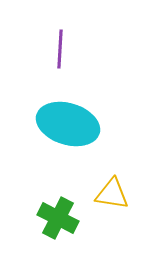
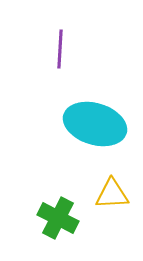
cyan ellipse: moved 27 px right
yellow triangle: rotated 12 degrees counterclockwise
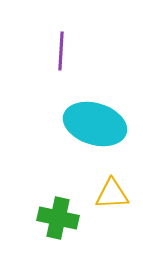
purple line: moved 1 px right, 2 px down
green cross: rotated 15 degrees counterclockwise
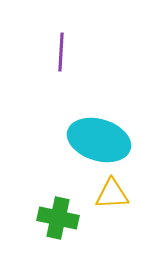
purple line: moved 1 px down
cyan ellipse: moved 4 px right, 16 px down
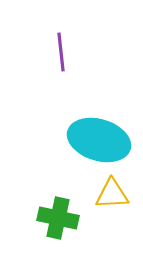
purple line: rotated 9 degrees counterclockwise
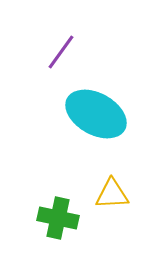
purple line: rotated 42 degrees clockwise
cyan ellipse: moved 3 px left, 26 px up; rotated 12 degrees clockwise
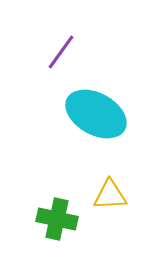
yellow triangle: moved 2 px left, 1 px down
green cross: moved 1 px left, 1 px down
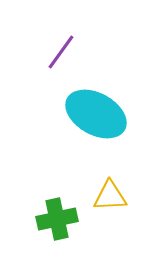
yellow triangle: moved 1 px down
green cross: rotated 24 degrees counterclockwise
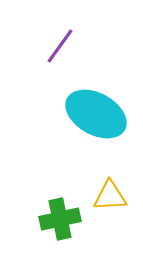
purple line: moved 1 px left, 6 px up
green cross: moved 3 px right
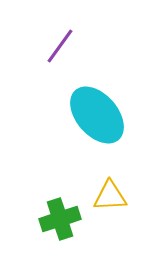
cyan ellipse: moved 1 px right, 1 px down; rotated 20 degrees clockwise
green cross: rotated 6 degrees counterclockwise
